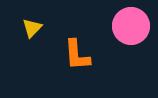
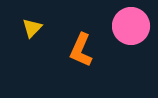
orange L-shape: moved 4 px right, 5 px up; rotated 28 degrees clockwise
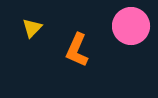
orange L-shape: moved 4 px left
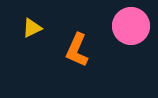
yellow triangle: rotated 20 degrees clockwise
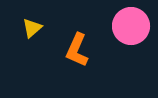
yellow triangle: rotated 15 degrees counterclockwise
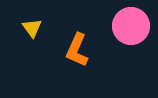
yellow triangle: rotated 25 degrees counterclockwise
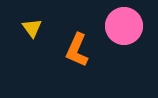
pink circle: moved 7 px left
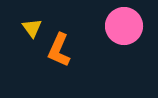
orange L-shape: moved 18 px left
